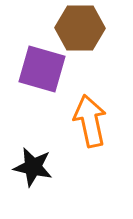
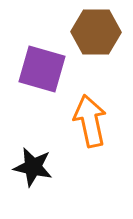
brown hexagon: moved 16 px right, 4 px down
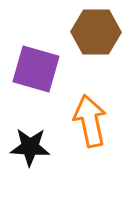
purple square: moved 6 px left
black star: moved 3 px left, 20 px up; rotated 9 degrees counterclockwise
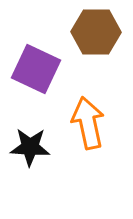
purple square: rotated 9 degrees clockwise
orange arrow: moved 2 px left, 2 px down
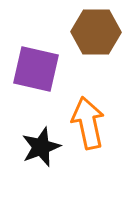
purple square: rotated 12 degrees counterclockwise
black star: moved 11 px right; rotated 24 degrees counterclockwise
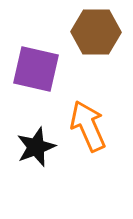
orange arrow: moved 3 px down; rotated 12 degrees counterclockwise
black star: moved 5 px left
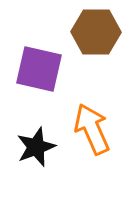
purple square: moved 3 px right
orange arrow: moved 4 px right, 3 px down
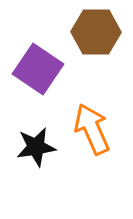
purple square: moved 1 px left; rotated 21 degrees clockwise
black star: rotated 12 degrees clockwise
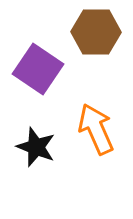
orange arrow: moved 4 px right
black star: rotated 30 degrees clockwise
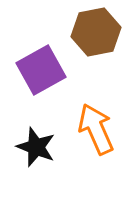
brown hexagon: rotated 12 degrees counterclockwise
purple square: moved 3 px right, 1 px down; rotated 27 degrees clockwise
